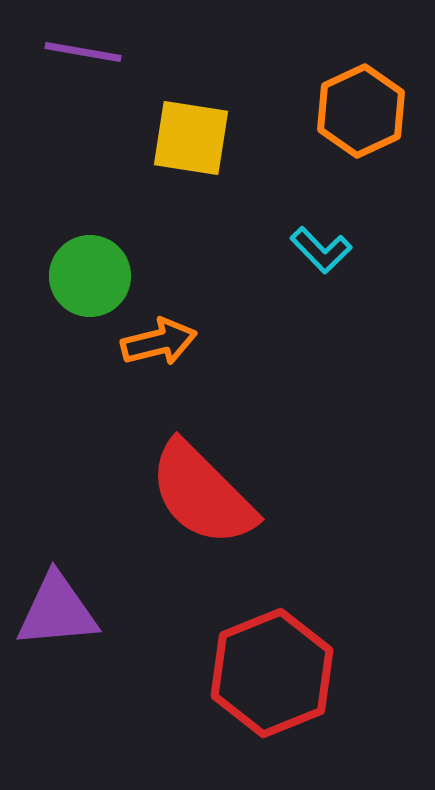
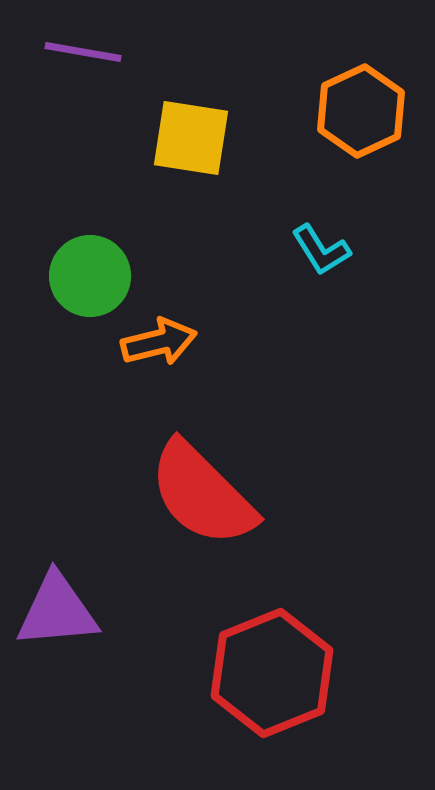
cyan L-shape: rotated 12 degrees clockwise
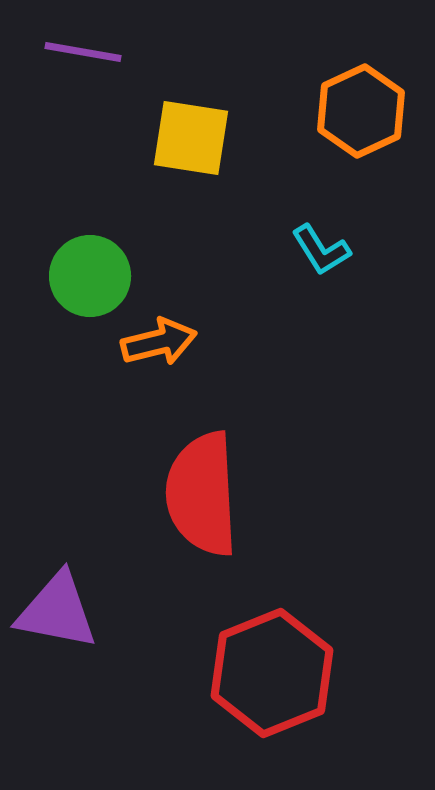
red semicircle: rotated 42 degrees clockwise
purple triangle: rotated 16 degrees clockwise
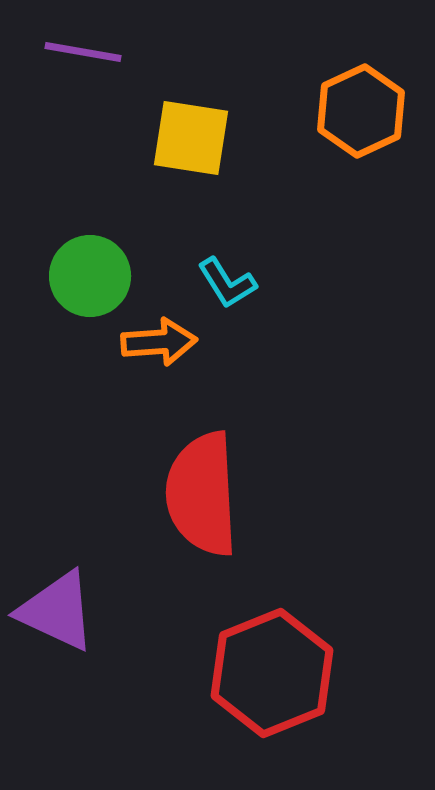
cyan L-shape: moved 94 px left, 33 px down
orange arrow: rotated 10 degrees clockwise
purple triangle: rotated 14 degrees clockwise
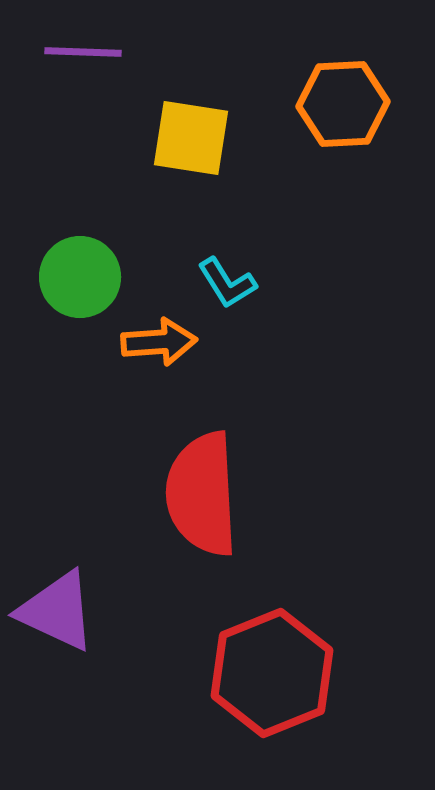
purple line: rotated 8 degrees counterclockwise
orange hexagon: moved 18 px left, 7 px up; rotated 22 degrees clockwise
green circle: moved 10 px left, 1 px down
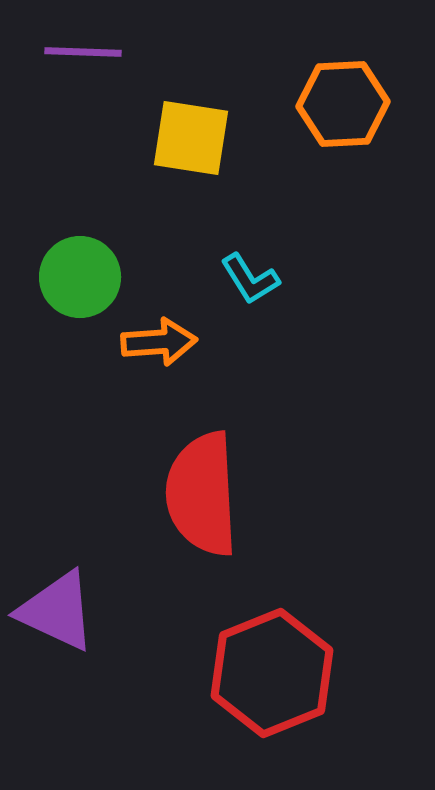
cyan L-shape: moved 23 px right, 4 px up
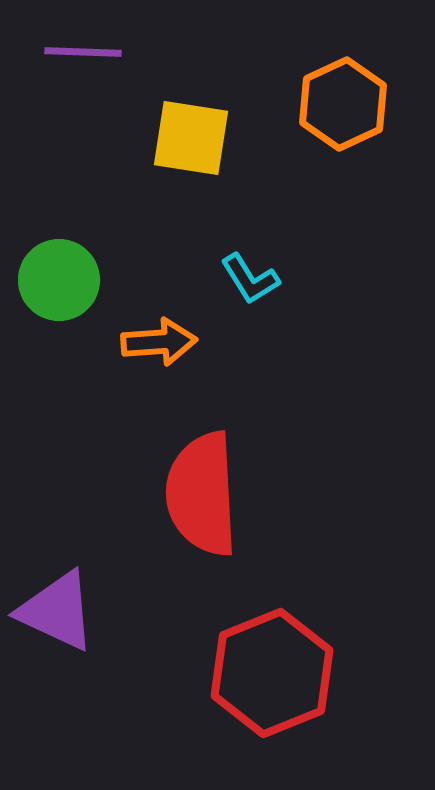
orange hexagon: rotated 22 degrees counterclockwise
green circle: moved 21 px left, 3 px down
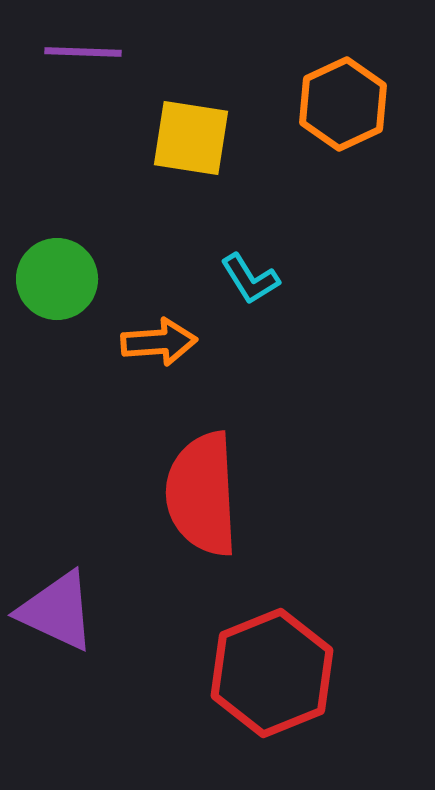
green circle: moved 2 px left, 1 px up
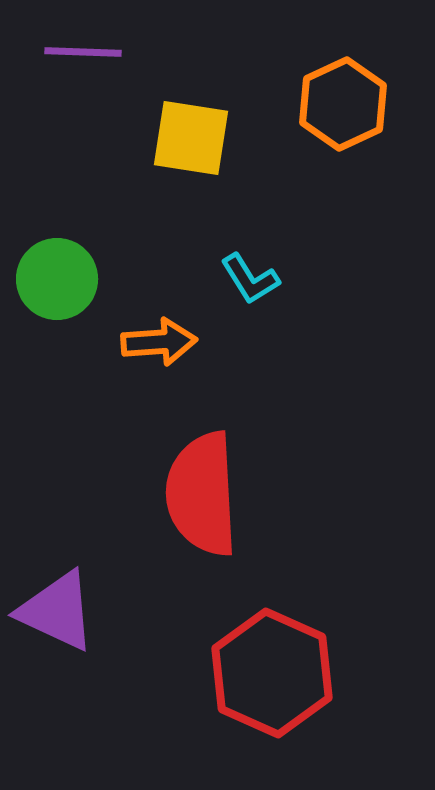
red hexagon: rotated 14 degrees counterclockwise
